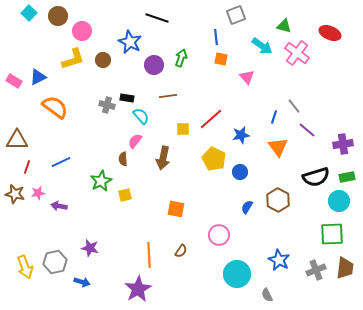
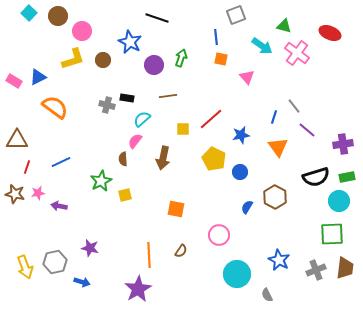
cyan semicircle at (141, 116): moved 1 px right, 3 px down; rotated 90 degrees counterclockwise
brown hexagon at (278, 200): moved 3 px left, 3 px up
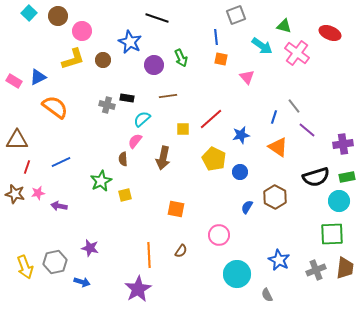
green arrow at (181, 58): rotated 138 degrees clockwise
orange triangle at (278, 147): rotated 20 degrees counterclockwise
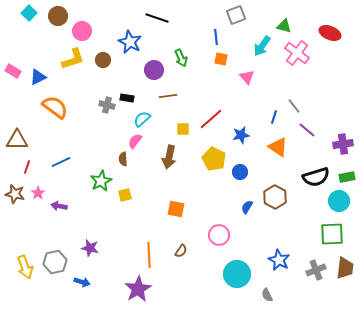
cyan arrow at (262, 46): rotated 90 degrees clockwise
purple circle at (154, 65): moved 5 px down
pink rectangle at (14, 81): moved 1 px left, 10 px up
brown arrow at (163, 158): moved 6 px right, 1 px up
pink star at (38, 193): rotated 24 degrees counterclockwise
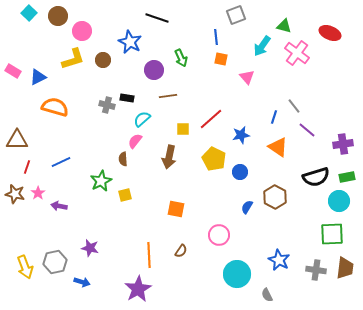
orange semicircle at (55, 107): rotated 20 degrees counterclockwise
gray cross at (316, 270): rotated 30 degrees clockwise
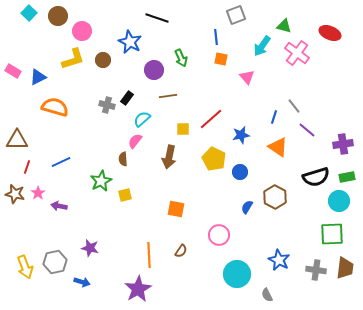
black rectangle at (127, 98): rotated 64 degrees counterclockwise
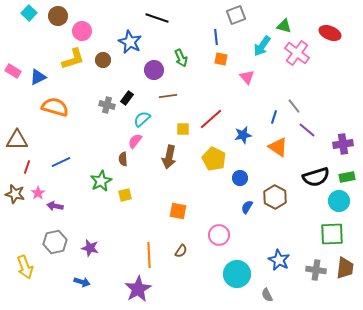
blue star at (241, 135): moved 2 px right
blue circle at (240, 172): moved 6 px down
purple arrow at (59, 206): moved 4 px left
orange square at (176, 209): moved 2 px right, 2 px down
gray hexagon at (55, 262): moved 20 px up
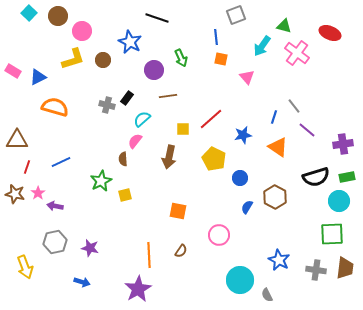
cyan circle at (237, 274): moved 3 px right, 6 px down
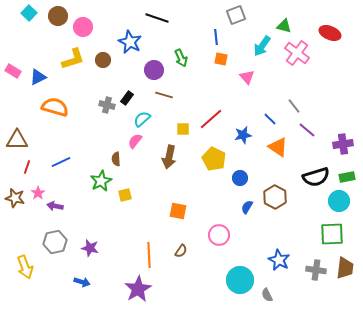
pink circle at (82, 31): moved 1 px right, 4 px up
brown line at (168, 96): moved 4 px left, 1 px up; rotated 24 degrees clockwise
blue line at (274, 117): moved 4 px left, 2 px down; rotated 64 degrees counterclockwise
brown semicircle at (123, 159): moved 7 px left
brown star at (15, 194): moved 4 px down
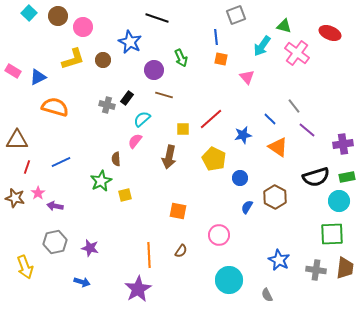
cyan circle at (240, 280): moved 11 px left
